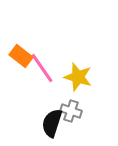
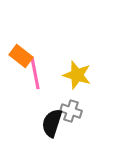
pink line: moved 7 px left, 5 px down; rotated 24 degrees clockwise
yellow star: moved 1 px left, 2 px up
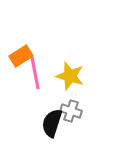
orange rectangle: rotated 70 degrees counterclockwise
yellow star: moved 7 px left, 1 px down
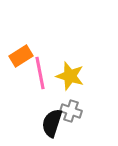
pink line: moved 5 px right
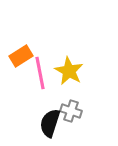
yellow star: moved 1 px left, 5 px up; rotated 12 degrees clockwise
black semicircle: moved 2 px left
